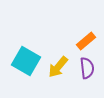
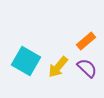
purple semicircle: rotated 40 degrees counterclockwise
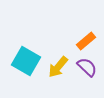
purple semicircle: moved 1 px up
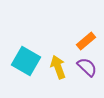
yellow arrow: rotated 120 degrees clockwise
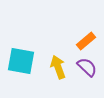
cyan square: moved 5 px left; rotated 20 degrees counterclockwise
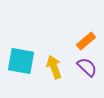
yellow arrow: moved 4 px left
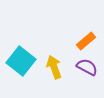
cyan square: rotated 28 degrees clockwise
purple semicircle: rotated 15 degrees counterclockwise
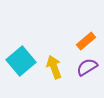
cyan square: rotated 12 degrees clockwise
purple semicircle: rotated 60 degrees counterclockwise
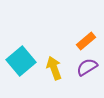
yellow arrow: moved 1 px down
